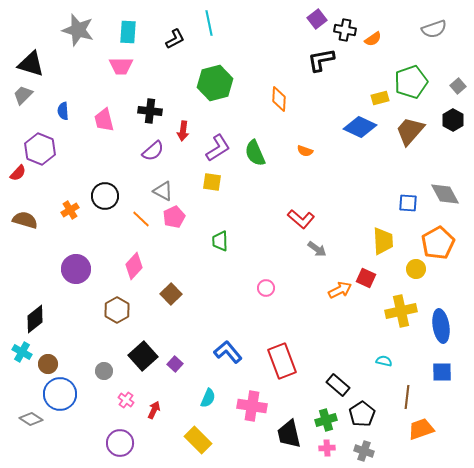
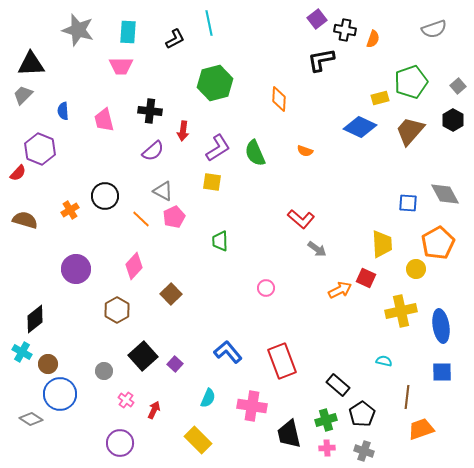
orange semicircle at (373, 39): rotated 36 degrees counterclockwise
black triangle at (31, 64): rotated 20 degrees counterclockwise
yellow trapezoid at (383, 241): moved 1 px left, 3 px down
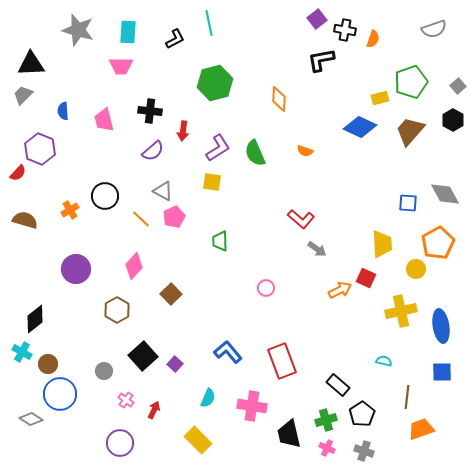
pink cross at (327, 448): rotated 28 degrees clockwise
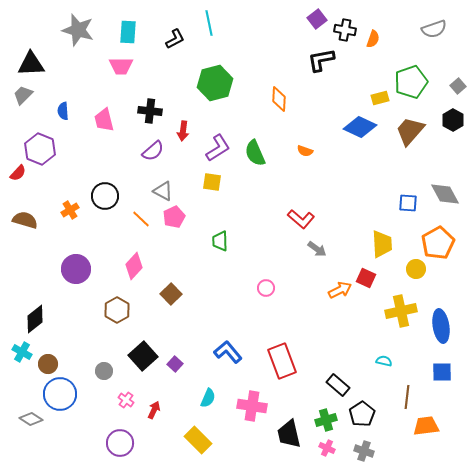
orange trapezoid at (421, 429): moved 5 px right, 3 px up; rotated 12 degrees clockwise
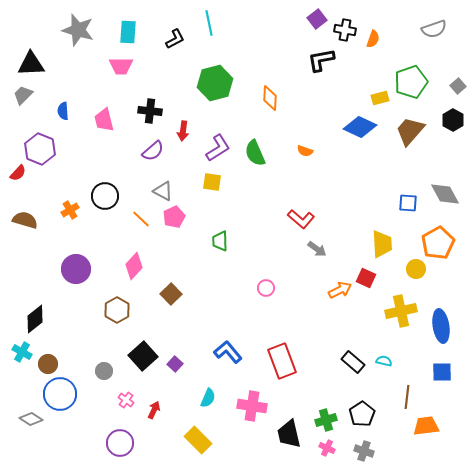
orange diamond at (279, 99): moved 9 px left, 1 px up
black rectangle at (338, 385): moved 15 px right, 23 px up
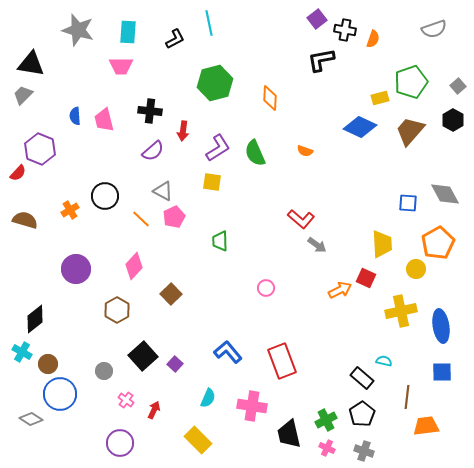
black triangle at (31, 64): rotated 12 degrees clockwise
blue semicircle at (63, 111): moved 12 px right, 5 px down
gray arrow at (317, 249): moved 4 px up
black rectangle at (353, 362): moved 9 px right, 16 px down
green cross at (326, 420): rotated 10 degrees counterclockwise
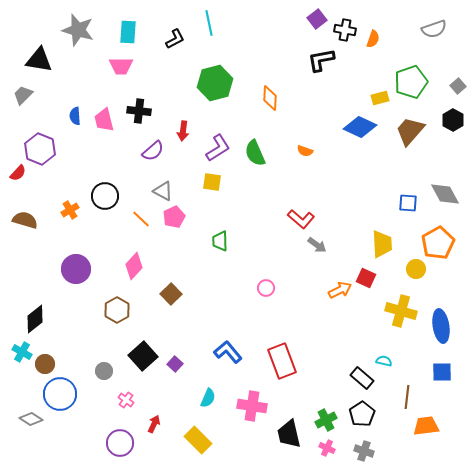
black triangle at (31, 64): moved 8 px right, 4 px up
black cross at (150, 111): moved 11 px left
yellow cross at (401, 311): rotated 28 degrees clockwise
brown circle at (48, 364): moved 3 px left
red arrow at (154, 410): moved 14 px down
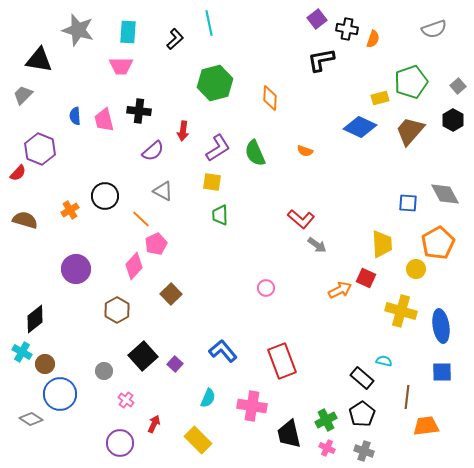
black cross at (345, 30): moved 2 px right, 1 px up
black L-shape at (175, 39): rotated 15 degrees counterclockwise
pink pentagon at (174, 217): moved 18 px left, 27 px down
green trapezoid at (220, 241): moved 26 px up
blue L-shape at (228, 352): moved 5 px left, 1 px up
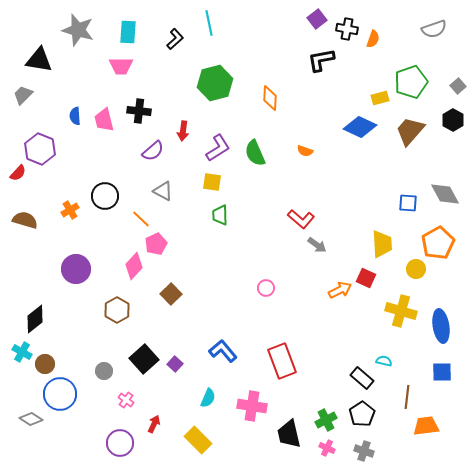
black square at (143, 356): moved 1 px right, 3 px down
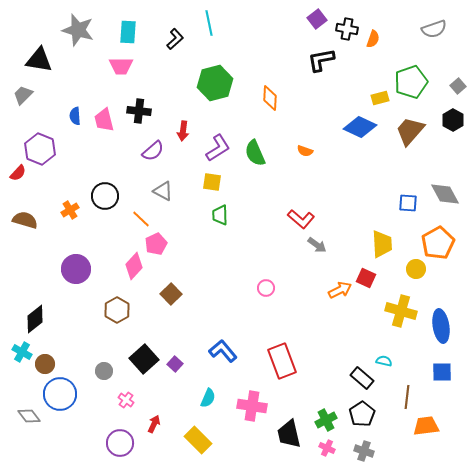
gray diamond at (31, 419): moved 2 px left, 3 px up; rotated 20 degrees clockwise
